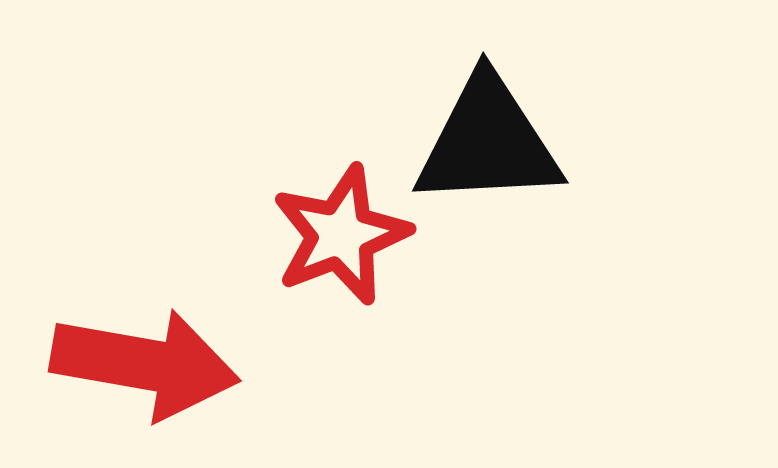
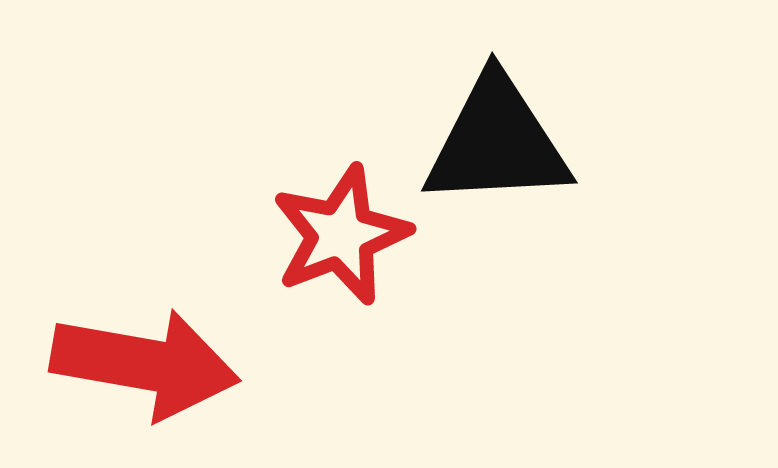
black triangle: moved 9 px right
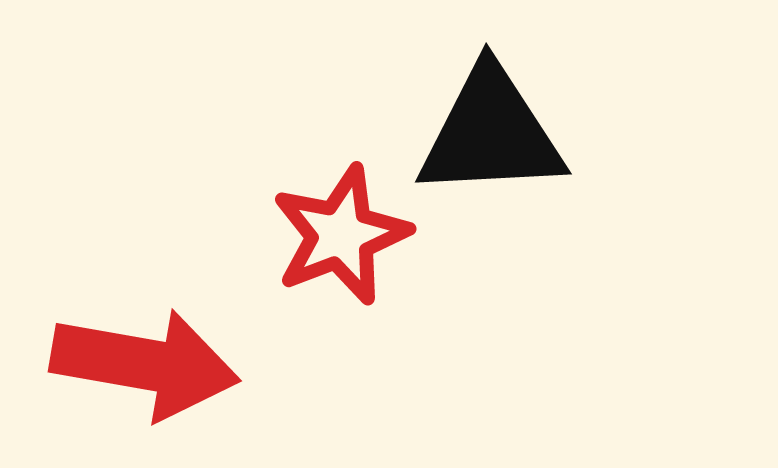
black triangle: moved 6 px left, 9 px up
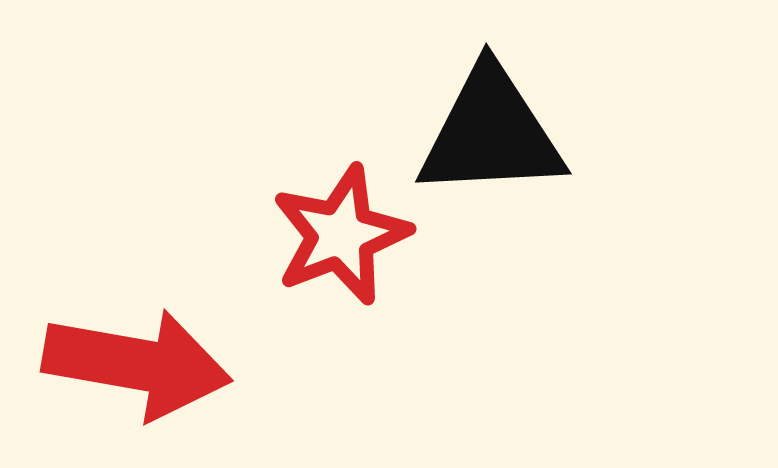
red arrow: moved 8 px left
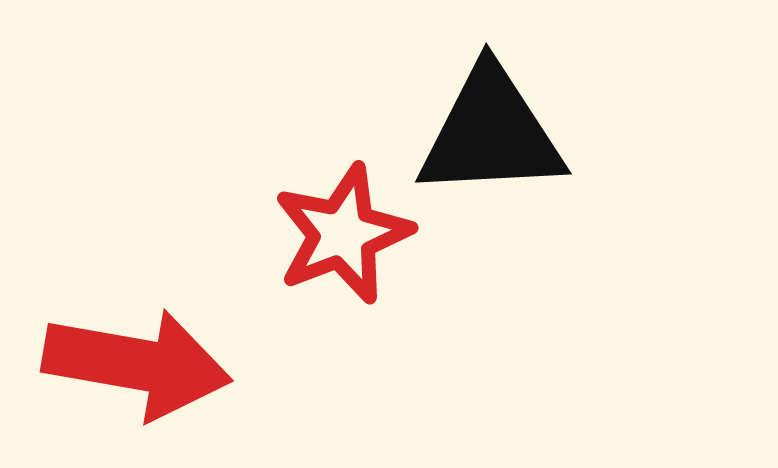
red star: moved 2 px right, 1 px up
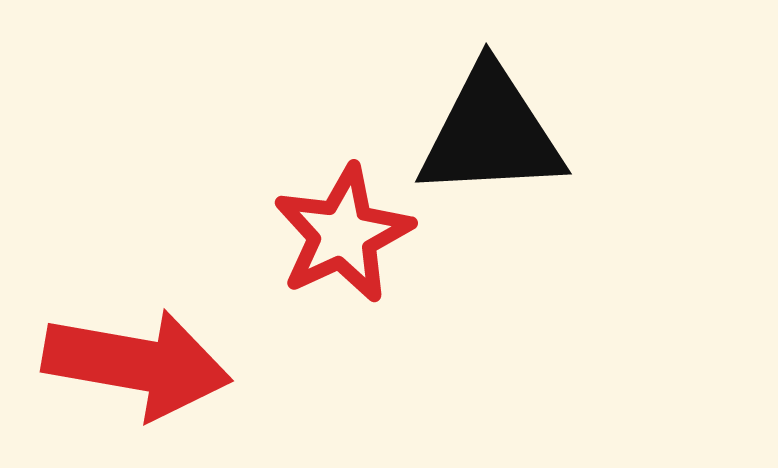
red star: rotated 4 degrees counterclockwise
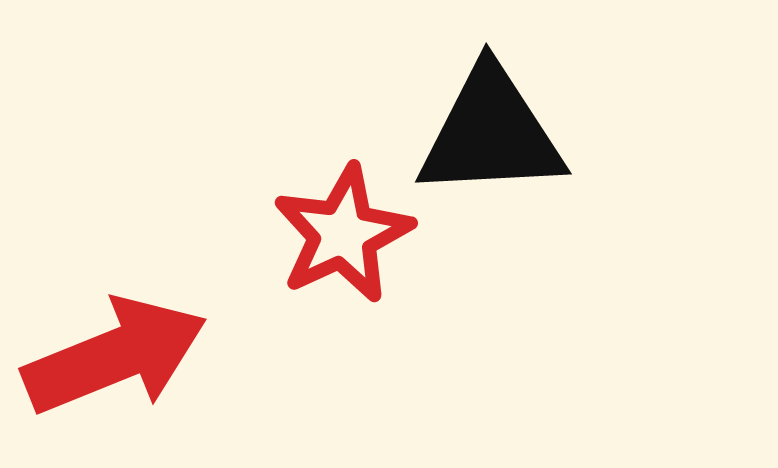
red arrow: moved 22 px left, 8 px up; rotated 32 degrees counterclockwise
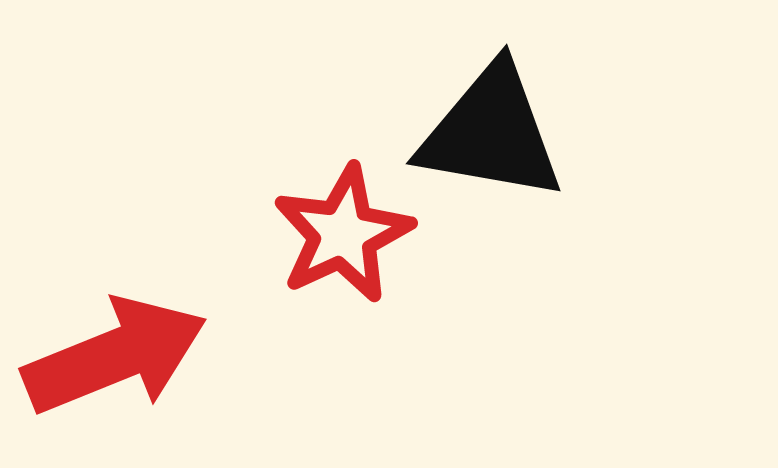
black triangle: rotated 13 degrees clockwise
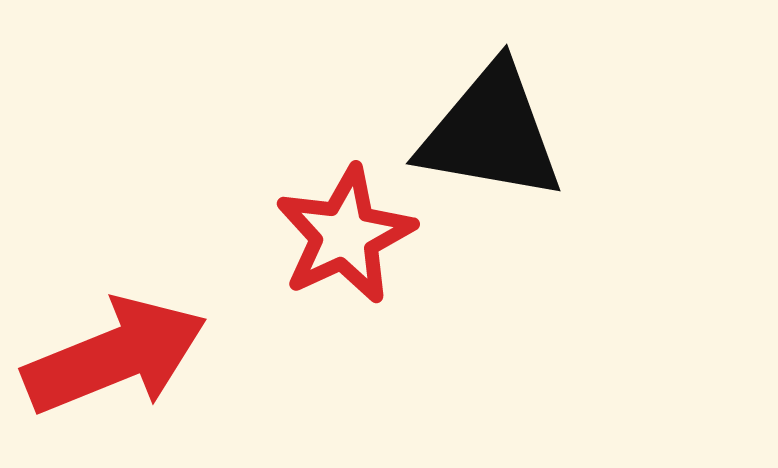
red star: moved 2 px right, 1 px down
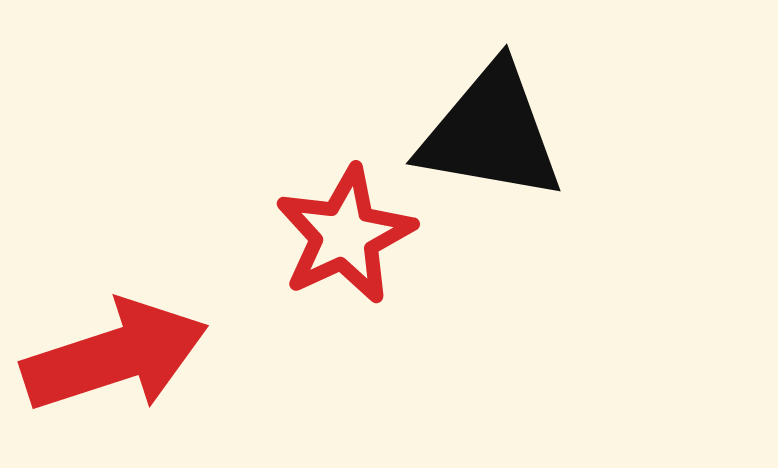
red arrow: rotated 4 degrees clockwise
